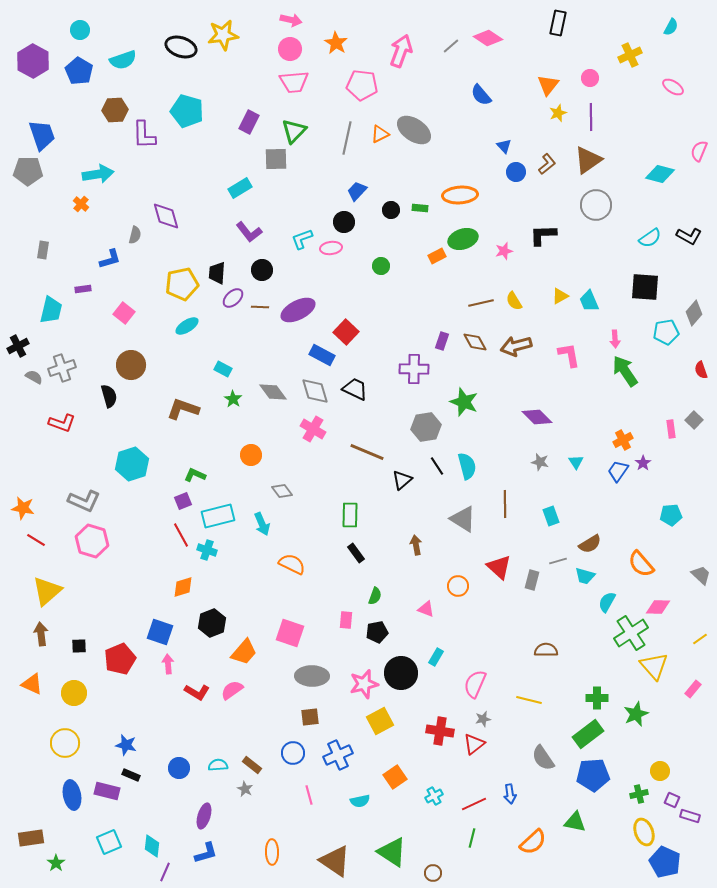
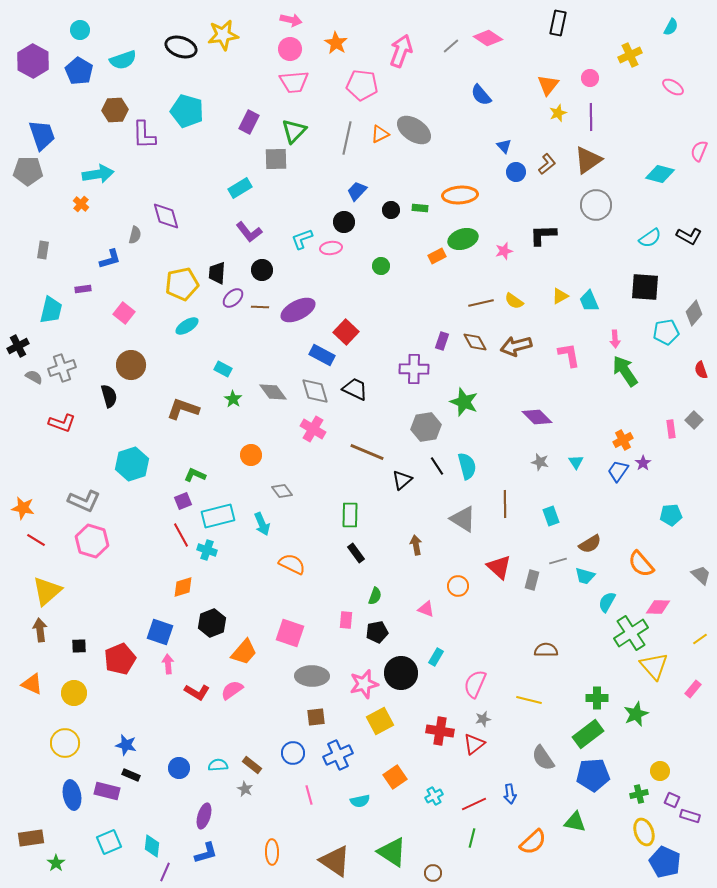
yellow semicircle at (514, 301): rotated 24 degrees counterclockwise
brown arrow at (41, 634): moved 1 px left, 4 px up
brown square at (310, 717): moved 6 px right
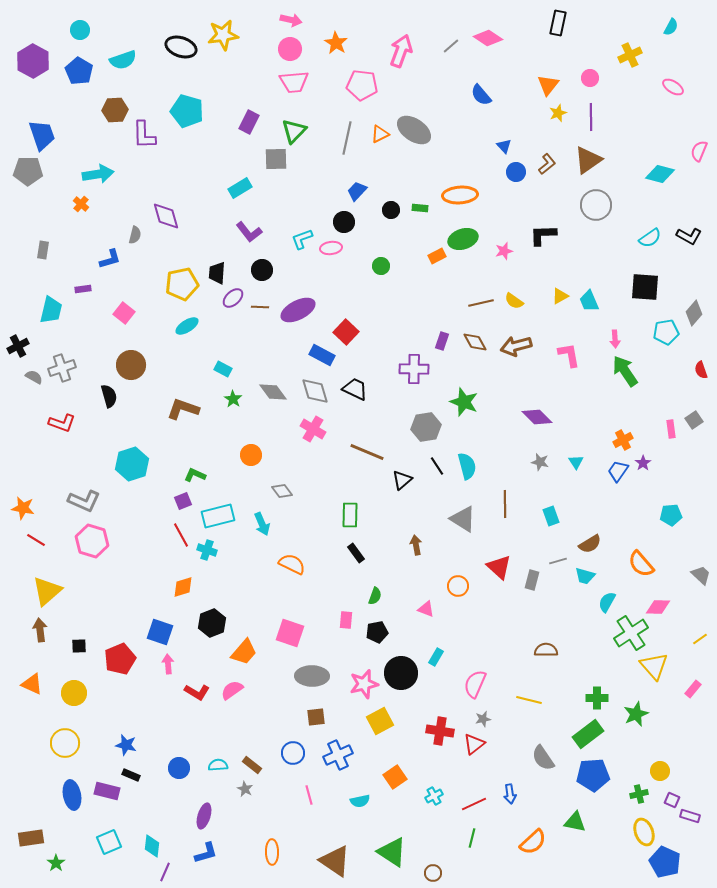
gray square at (694, 420): rotated 12 degrees clockwise
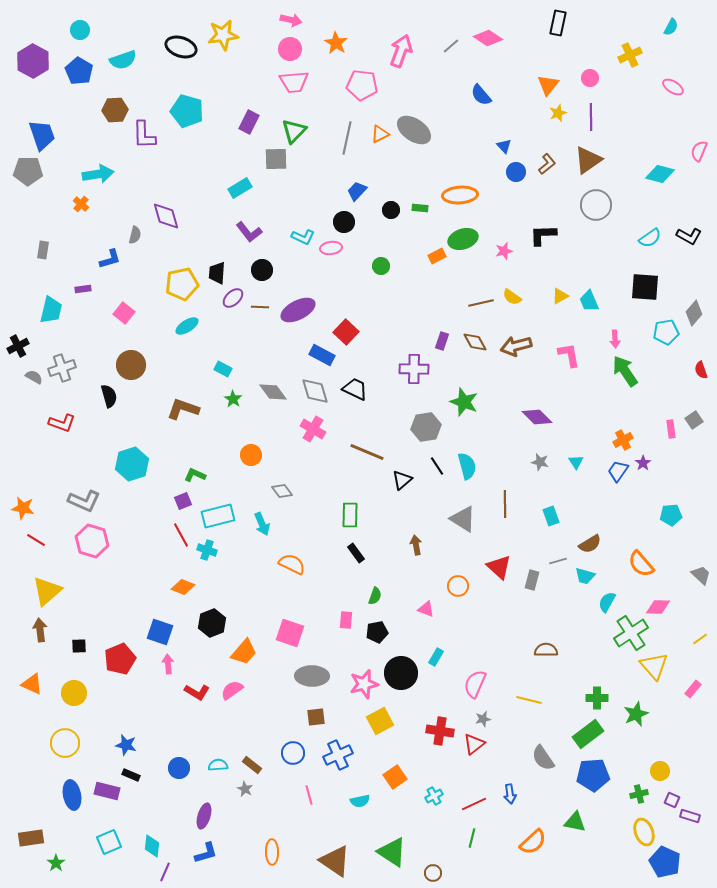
cyan L-shape at (302, 239): moved 1 px right, 2 px up; rotated 135 degrees counterclockwise
yellow semicircle at (514, 301): moved 2 px left, 4 px up
orange diamond at (183, 587): rotated 40 degrees clockwise
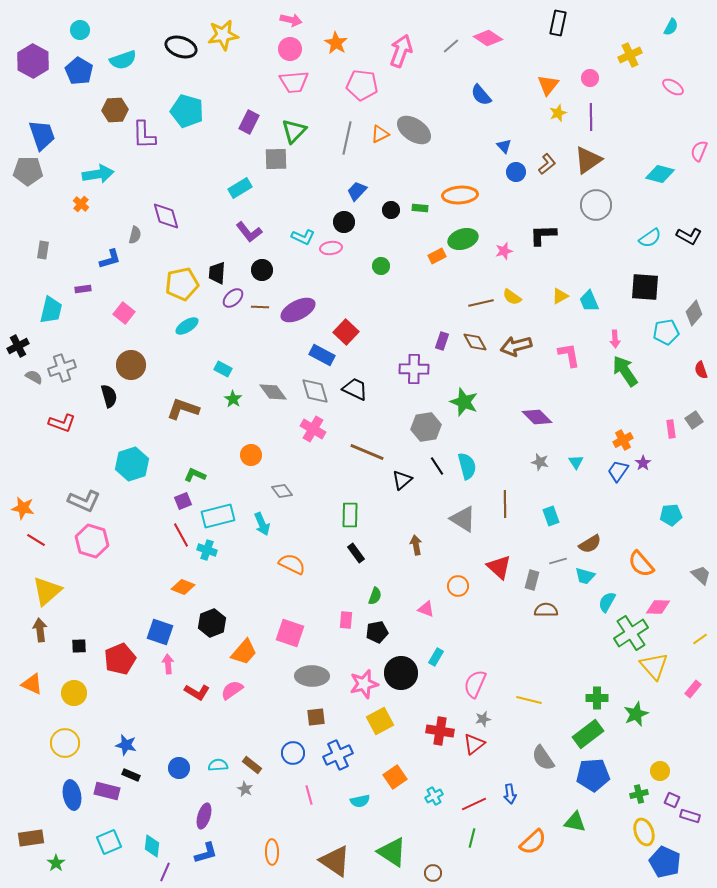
brown semicircle at (546, 650): moved 40 px up
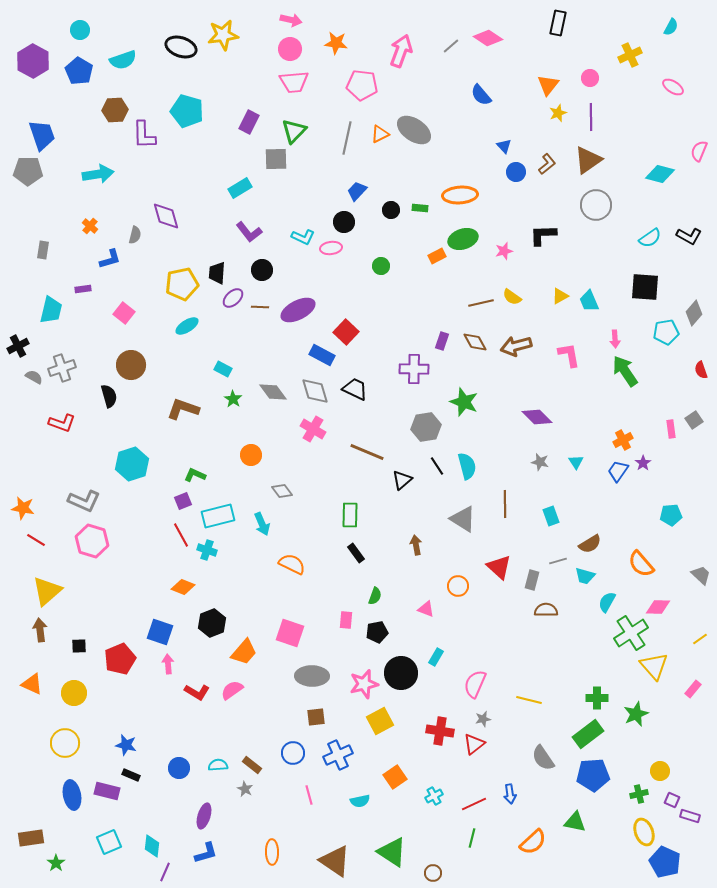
orange star at (336, 43): rotated 25 degrees counterclockwise
orange cross at (81, 204): moved 9 px right, 22 px down
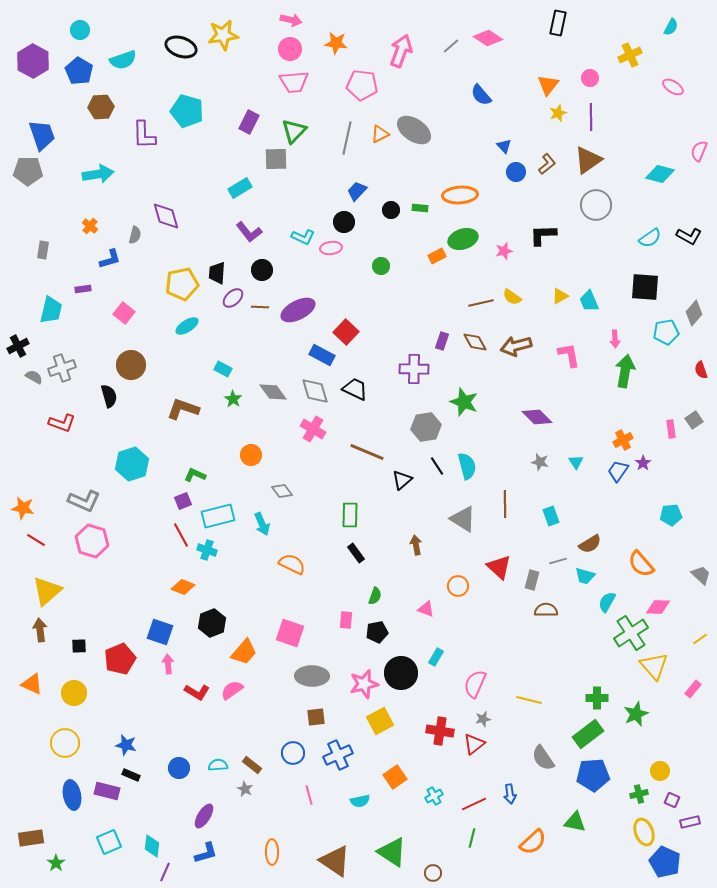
brown hexagon at (115, 110): moved 14 px left, 3 px up
green arrow at (625, 371): rotated 44 degrees clockwise
purple ellipse at (204, 816): rotated 15 degrees clockwise
purple rectangle at (690, 816): moved 6 px down; rotated 30 degrees counterclockwise
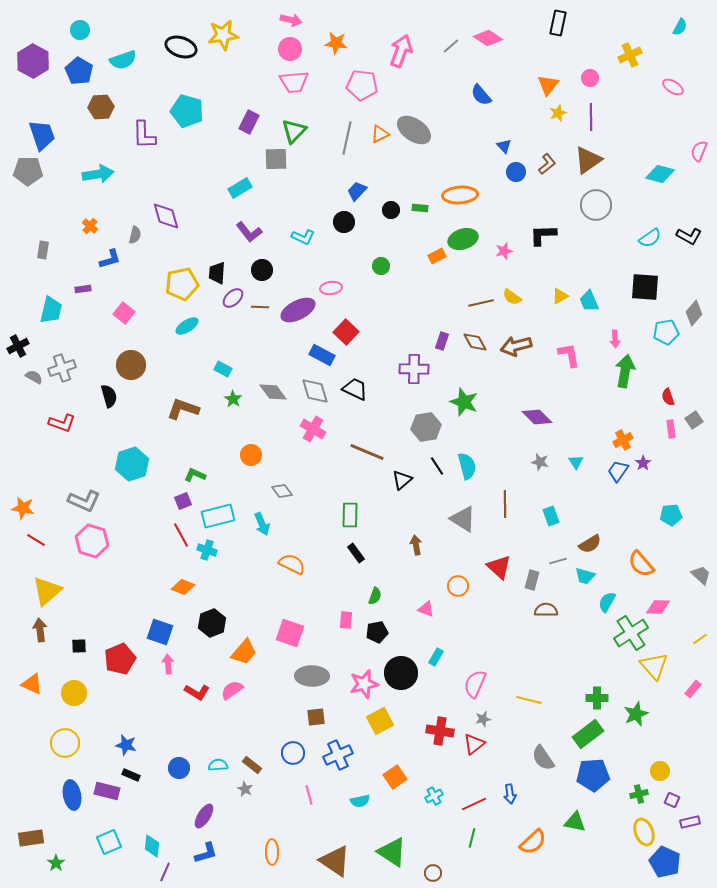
cyan semicircle at (671, 27): moved 9 px right
pink ellipse at (331, 248): moved 40 px down
red semicircle at (701, 370): moved 33 px left, 27 px down
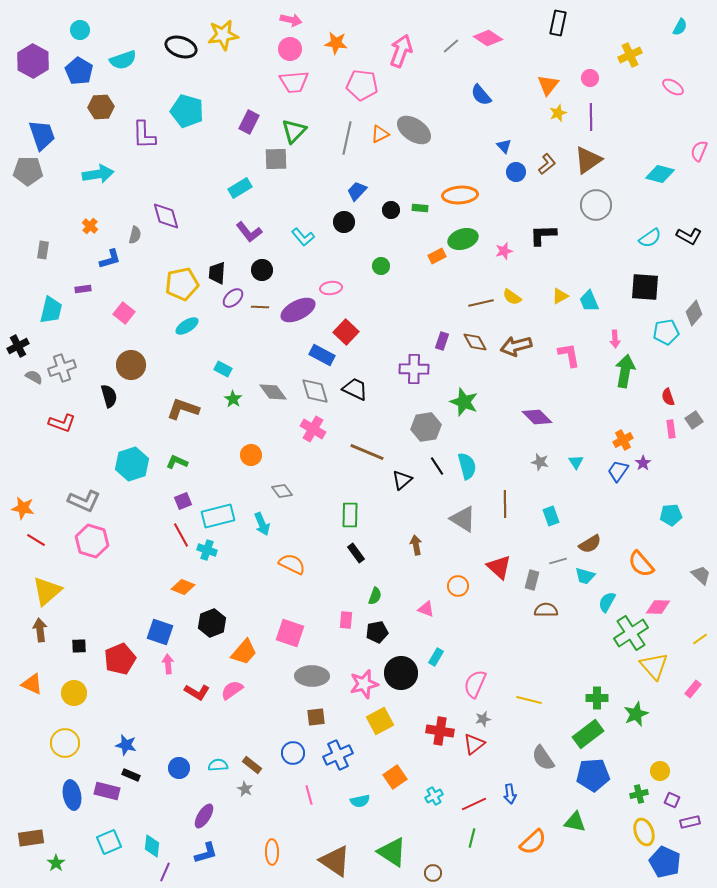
cyan L-shape at (303, 237): rotated 25 degrees clockwise
green L-shape at (195, 475): moved 18 px left, 13 px up
